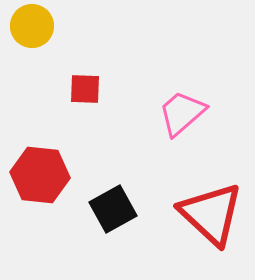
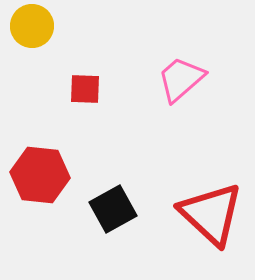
pink trapezoid: moved 1 px left, 34 px up
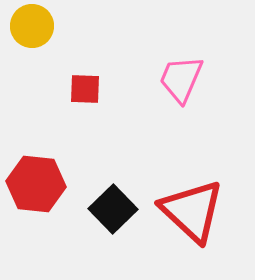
pink trapezoid: rotated 26 degrees counterclockwise
red hexagon: moved 4 px left, 9 px down
black square: rotated 15 degrees counterclockwise
red triangle: moved 19 px left, 3 px up
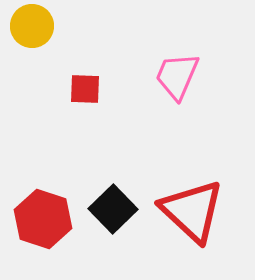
pink trapezoid: moved 4 px left, 3 px up
red hexagon: moved 7 px right, 35 px down; rotated 12 degrees clockwise
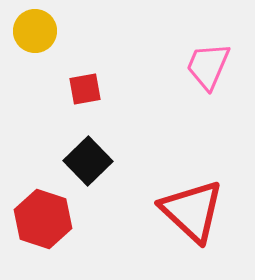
yellow circle: moved 3 px right, 5 px down
pink trapezoid: moved 31 px right, 10 px up
red square: rotated 12 degrees counterclockwise
black square: moved 25 px left, 48 px up
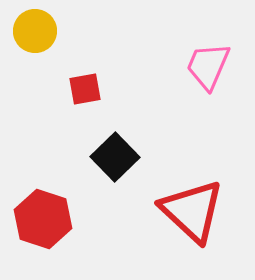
black square: moved 27 px right, 4 px up
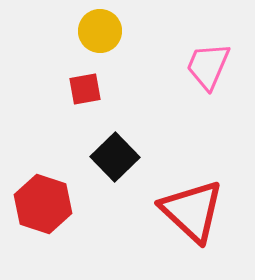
yellow circle: moved 65 px right
red hexagon: moved 15 px up
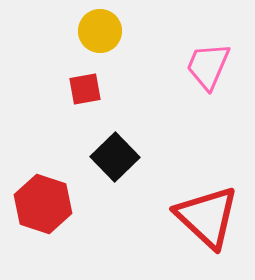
red triangle: moved 15 px right, 6 px down
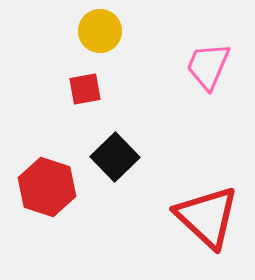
red hexagon: moved 4 px right, 17 px up
